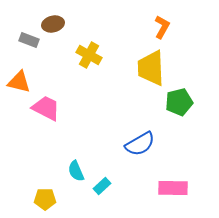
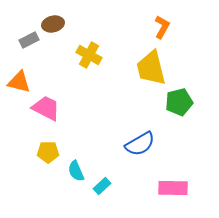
gray rectangle: rotated 48 degrees counterclockwise
yellow trapezoid: rotated 12 degrees counterclockwise
yellow pentagon: moved 3 px right, 47 px up
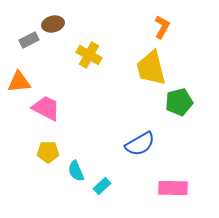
orange triangle: rotated 20 degrees counterclockwise
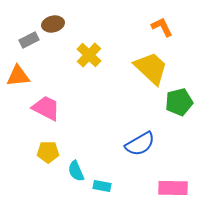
orange L-shape: rotated 55 degrees counterclockwise
yellow cross: rotated 15 degrees clockwise
yellow trapezoid: rotated 147 degrees clockwise
orange triangle: moved 1 px left, 6 px up
cyan rectangle: rotated 54 degrees clockwise
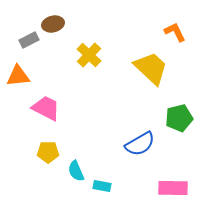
orange L-shape: moved 13 px right, 5 px down
green pentagon: moved 16 px down
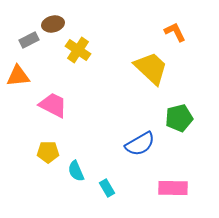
yellow cross: moved 11 px left, 5 px up; rotated 10 degrees counterclockwise
pink trapezoid: moved 7 px right, 3 px up
cyan rectangle: moved 5 px right, 2 px down; rotated 48 degrees clockwise
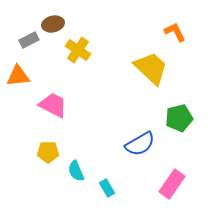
pink rectangle: moved 1 px left, 4 px up; rotated 56 degrees counterclockwise
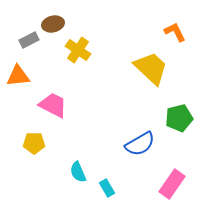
yellow pentagon: moved 14 px left, 9 px up
cyan semicircle: moved 2 px right, 1 px down
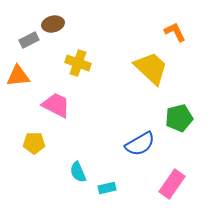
yellow cross: moved 13 px down; rotated 15 degrees counterclockwise
pink trapezoid: moved 3 px right
cyan rectangle: rotated 72 degrees counterclockwise
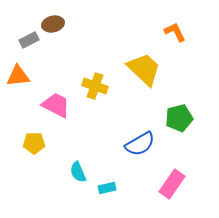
yellow cross: moved 17 px right, 23 px down
yellow trapezoid: moved 7 px left, 1 px down
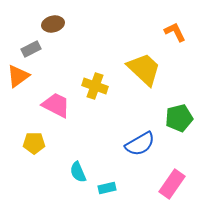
gray rectangle: moved 2 px right, 9 px down
orange triangle: rotated 30 degrees counterclockwise
